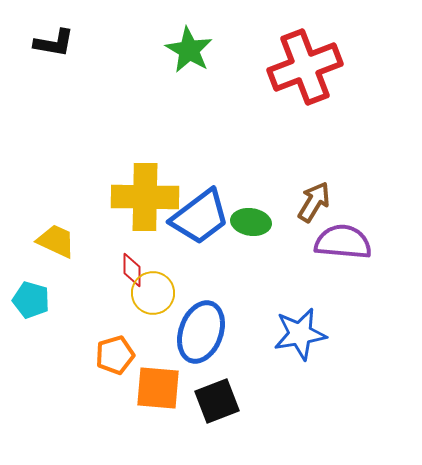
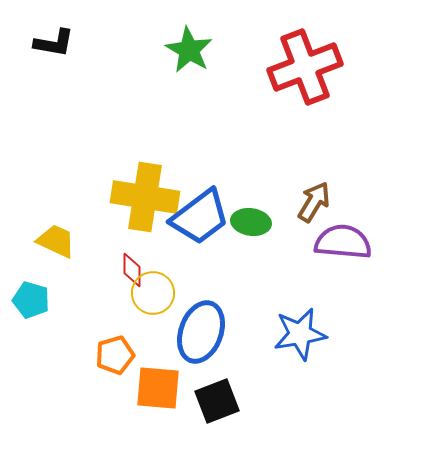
yellow cross: rotated 8 degrees clockwise
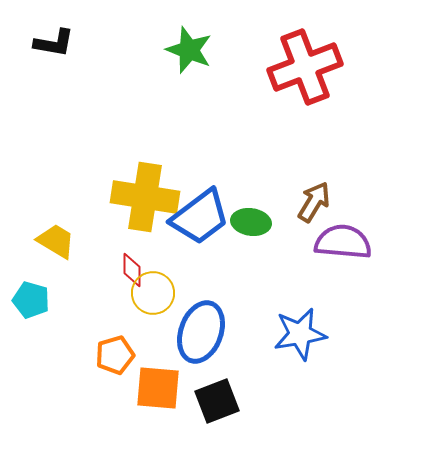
green star: rotated 9 degrees counterclockwise
yellow trapezoid: rotated 6 degrees clockwise
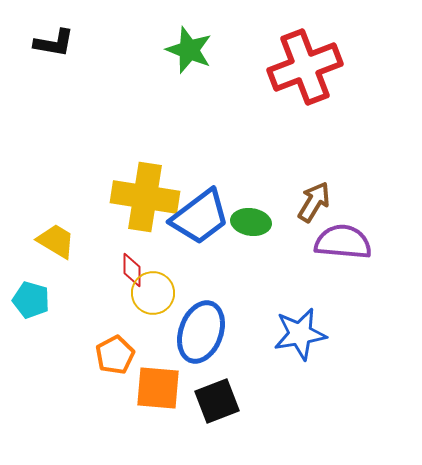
orange pentagon: rotated 12 degrees counterclockwise
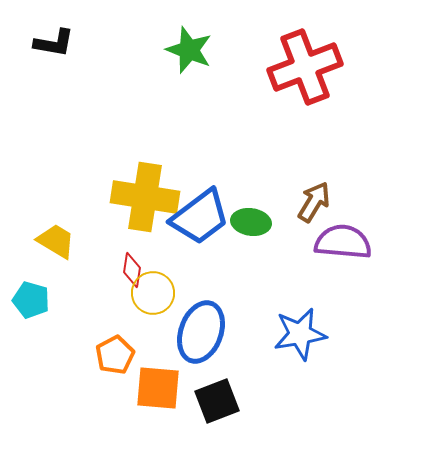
red diamond: rotated 8 degrees clockwise
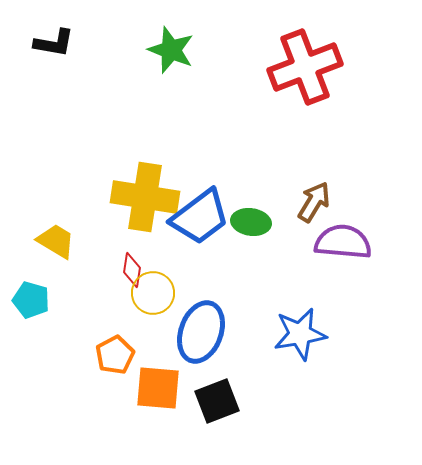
green star: moved 18 px left
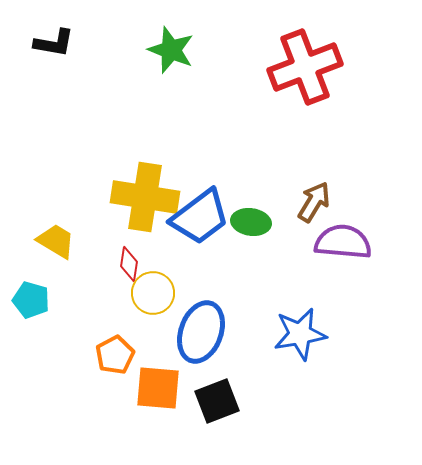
red diamond: moved 3 px left, 6 px up
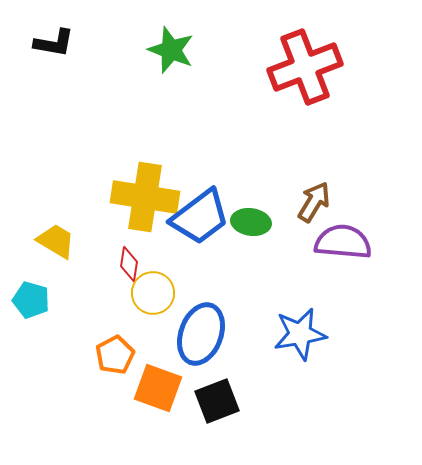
blue ellipse: moved 2 px down
orange square: rotated 15 degrees clockwise
